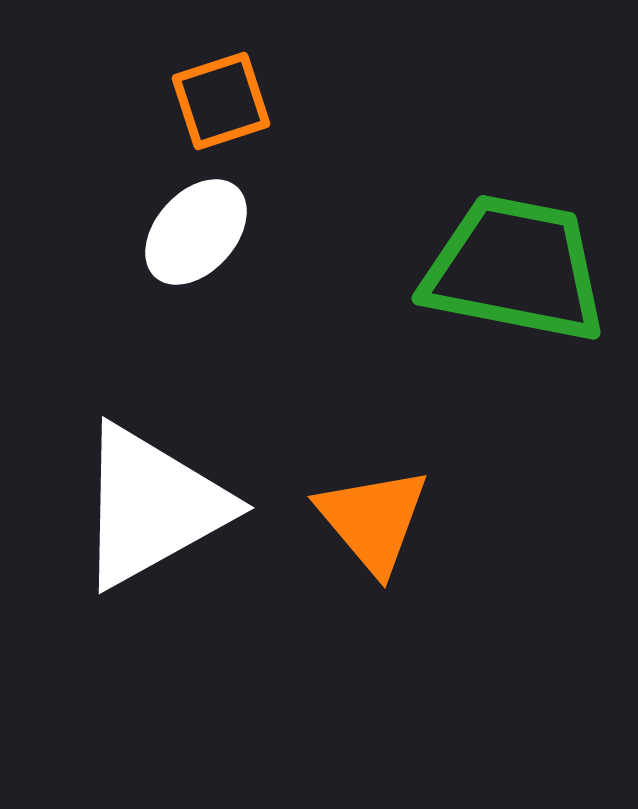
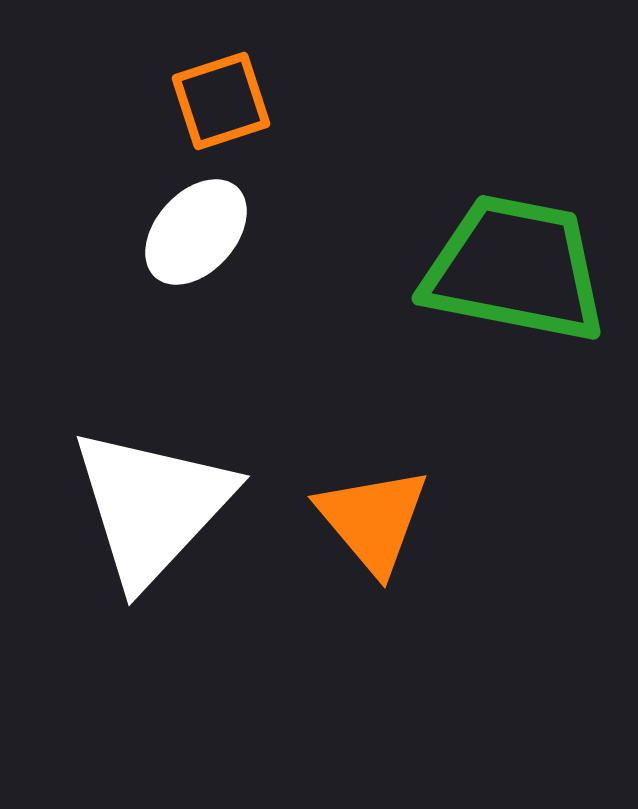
white triangle: rotated 18 degrees counterclockwise
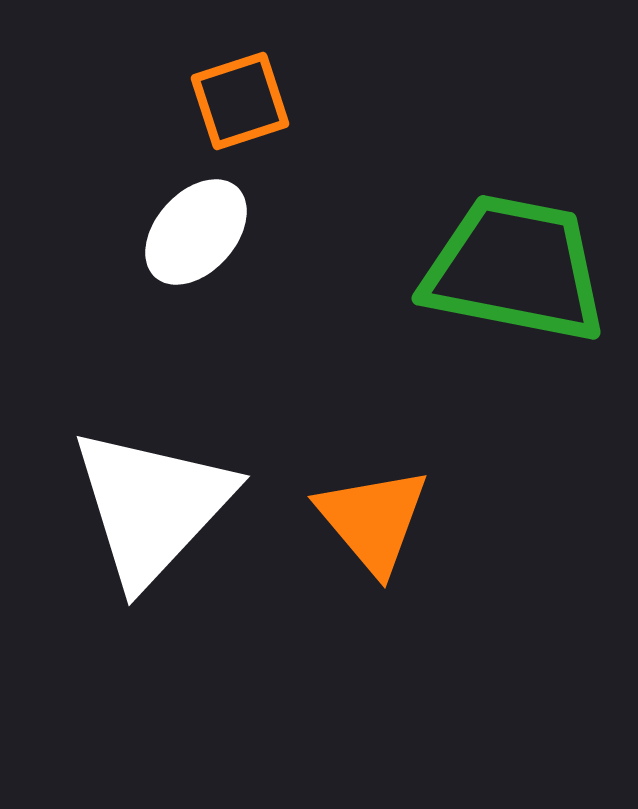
orange square: moved 19 px right
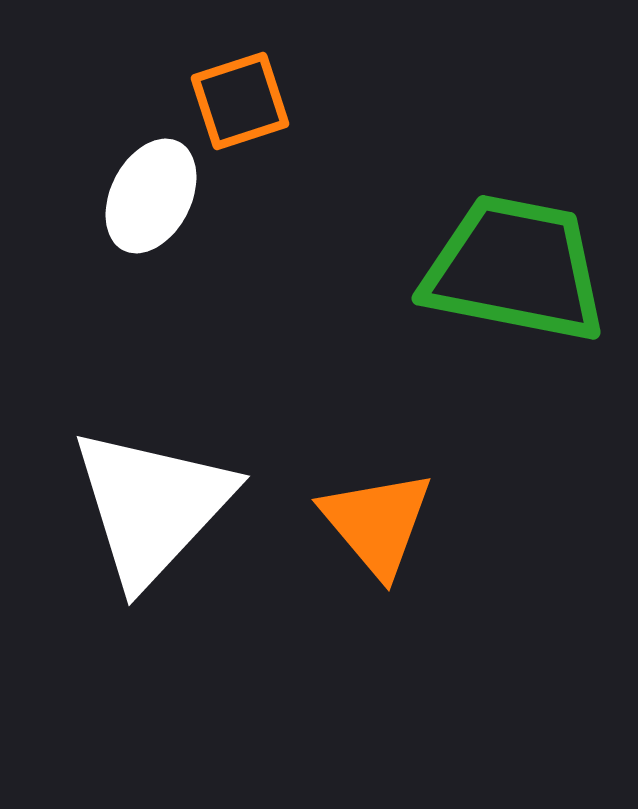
white ellipse: moved 45 px left, 36 px up; rotated 15 degrees counterclockwise
orange triangle: moved 4 px right, 3 px down
